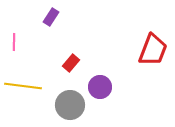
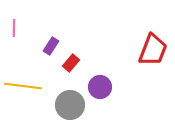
purple rectangle: moved 29 px down
pink line: moved 14 px up
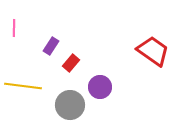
red trapezoid: moved 1 px down; rotated 76 degrees counterclockwise
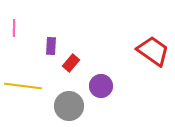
purple rectangle: rotated 30 degrees counterclockwise
purple circle: moved 1 px right, 1 px up
gray circle: moved 1 px left, 1 px down
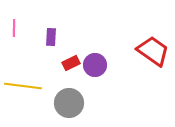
purple rectangle: moved 9 px up
red rectangle: rotated 24 degrees clockwise
purple circle: moved 6 px left, 21 px up
gray circle: moved 3 px up
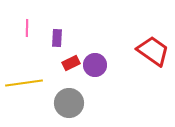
pink line: moved 13 px right
purple rectangle: moved 6 px right, 1 px down
yellow line: moved 1 px right, 3 px up; rotated 15 degrees counterclockwise
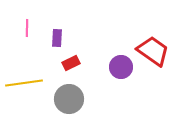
purple circle: moved 26 px right, 2 px down
gray circle: moved 4 px up
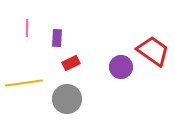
gray circle: moved 2 px left
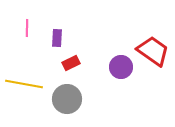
yellow line: moved 1 px down; rotated 18 degrees clockwise
